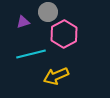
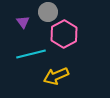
purple triangle: rotated 48 degrees counterclockwise
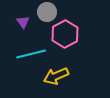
gray circle: moved 1 px left
pink hexagon: moved 1 px right
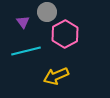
cyan line: moved 5 px left, 3 px up
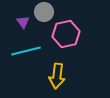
gray circle: moved 3 px left
pink hexagon: moved 1 px right; rotated 16 degrees clockwise
yellow arrow: moved 1 px right; rotated 60 degrees counterclockwise
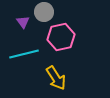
pink hexagon: moved 5 px left, 3 px down
cyan line: moved 2 px left, 3 px down
yellow arrow: moved 1 px left, 2 px down; rotated 40 degrees counterclockwise
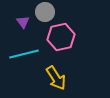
gray circle: moved 1 px right
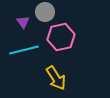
cyan line: moved 4 px up
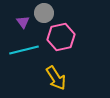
gray circle: moved 1 px left, 1 px down
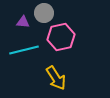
purple triangle: rotated 48 degrees counterclockwise
